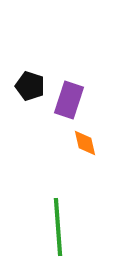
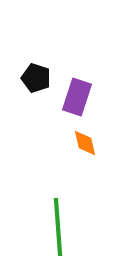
black pentagon: moved 6 px right, 8 px up
purple rectangle: moved 8 px right, 3 px up
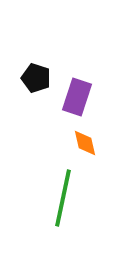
green line: moved 5 px right, 29 px up; rotated 16 degrees clockwise
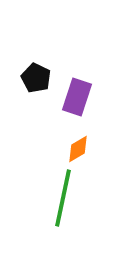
black pentagon: rotated 8 degrees clockwise
orange diamond: moved 7 px left, 6 px down; rotated 72 degrees clockwise
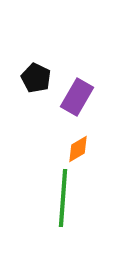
purple rectangle: rotated 12 degrees clockwise
green line: rotated 8 degrees counterclockwise
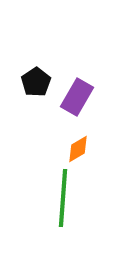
black pentagon: moved 4 px down; rotated 12 degrees clockwise
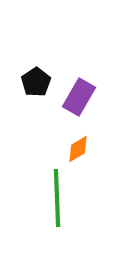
purple rectangle: moved 2 px right
green line: moved 6 px left; rotated 6 degrees counterclockwise
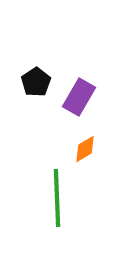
orange diamond: moved 7 px right
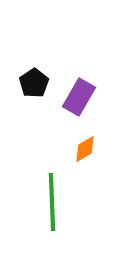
black pentagon: moved 2 px left, 1 px down
green line: moved 5 px left, 4 px down
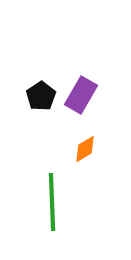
black pentagon: moved 7 px right, 13 px down
purple rectangle: moved 2 px right, 2 px up
